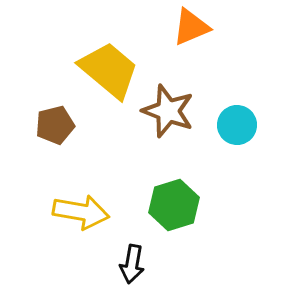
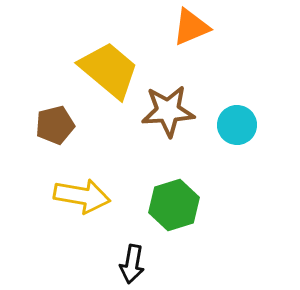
brown star: rotated 24 degrees counterclockwise
yellow arrow: moved 1 px right, 16 px up
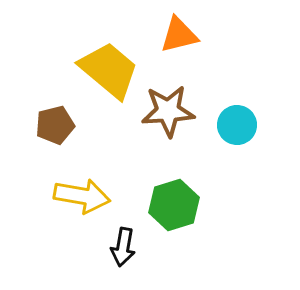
orange triangle: moved 12 px left, 8 px down; rotated 9 degrees clockwise
black arrow: moved 9 px left, 17 px up
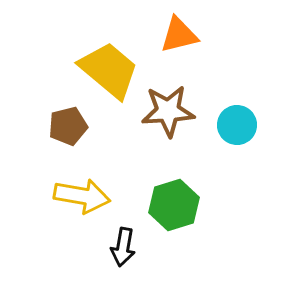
brown pentagon: moved 13 px right, 1 px down
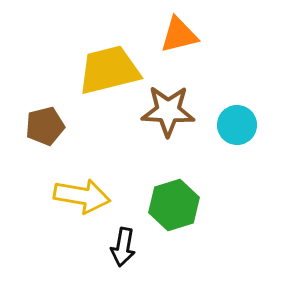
yellow trapezoid: rotated 54 degrees counterclockwise
brown star: rotated 6 degrees clockwise
brown pentagon: moved 23 px left
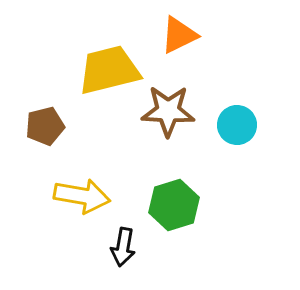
orange triangle: rotated 12 degrees counterclockwise
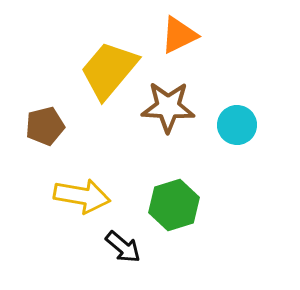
yellow trapezoid: rotated 36 degrees counterclockwise
brown star: moved 4 px up
black arrow: rotated 60 degrees counterclockwise
